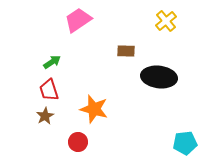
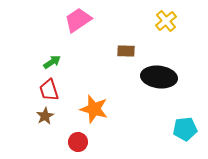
cyan pentagon: moved 14 px up
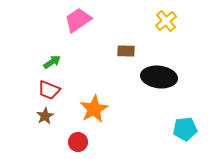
red trapezoid: rotated 50 degrees counterclockwise
orange star: rotated 28 degrees clockwise
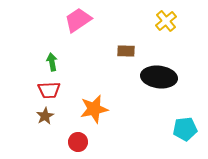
green arrow: rotated 66 degrees counterclockwise
red trapezoid: rotated 25 degrees counterclockwise
orange star: rotated 16 degrees clockwise
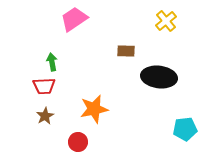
pink trapezoid: moved 4 px left, 1 px up
red trapezoid: moved 5 px left, 4 px up
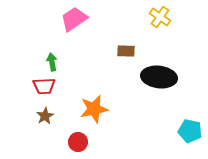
yellow cross: moved 6 px left, 4 px up; rotated 15 degrees counterclockwise
cyan pentagon: moved 5 px right, 2 px down; rotated 20 degrees clockwise
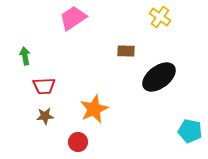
pink trapezoid: moved 1 px left, 1 px up
green arrow: moved 27 px left, 6 px up
black ellipse: rotated 44 degrees counterclockwise
orange star: rotated 12 degrees counterclockwise
brown star: rotated 24 degrees clockwise
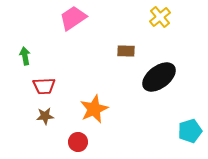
yellow cross: rotated 15 degrees clockwise
cyan pentagon: rotated 30 degrees counterclockwise
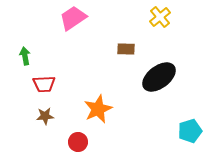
brown rectangle: moved 2 px up
red trapezoid: moved 2 px up
orange star: moved 4 px right
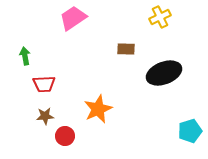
yellow cross: rotated 15 degrees clockwise
black ellipse: moved 5 px right, 4 px up; rotated 16 degrees clockwise
red circle: moved 13 px left, 6 px up
